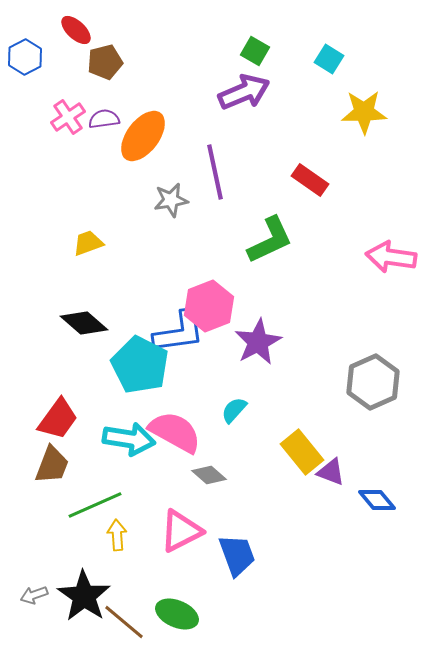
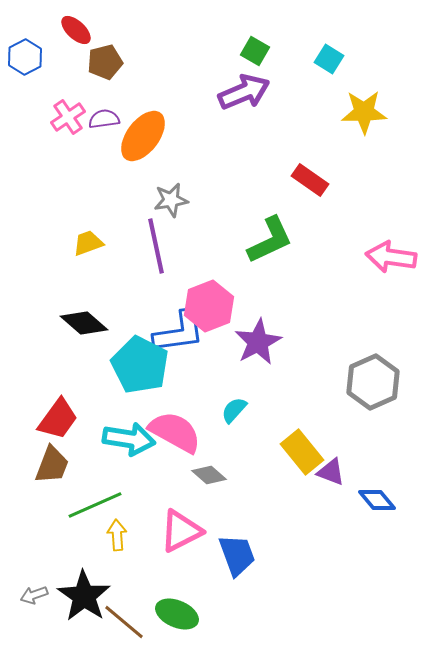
purple line: moved 59 px left, 74 px down
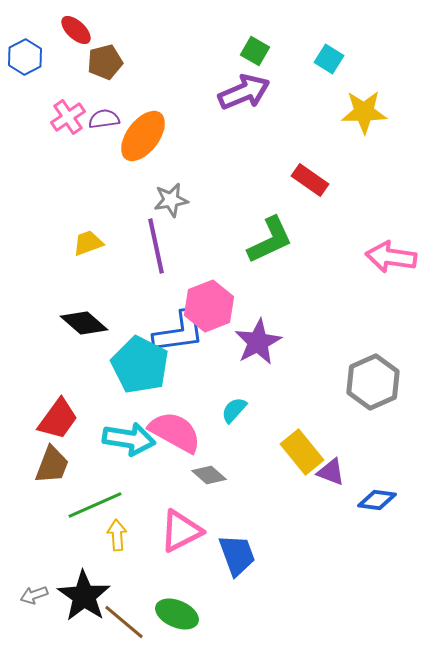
blue diamond: rotated 42 degrees counterclockwise
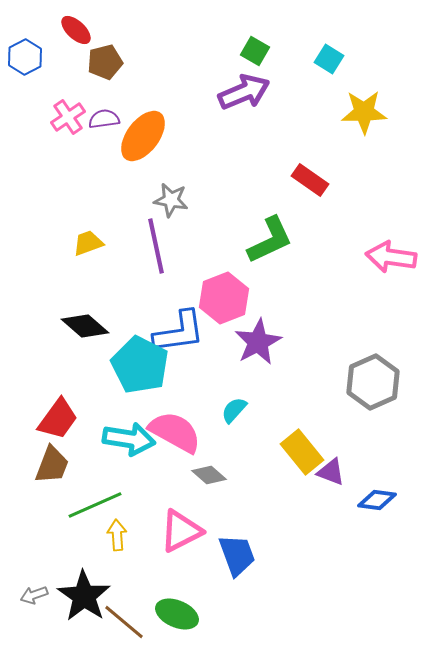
gray star: rotated 20 degrees clockwise
pink hexagon: moved 15 px right, 8 px up
black diamond: moved 1 px right, 3 px down
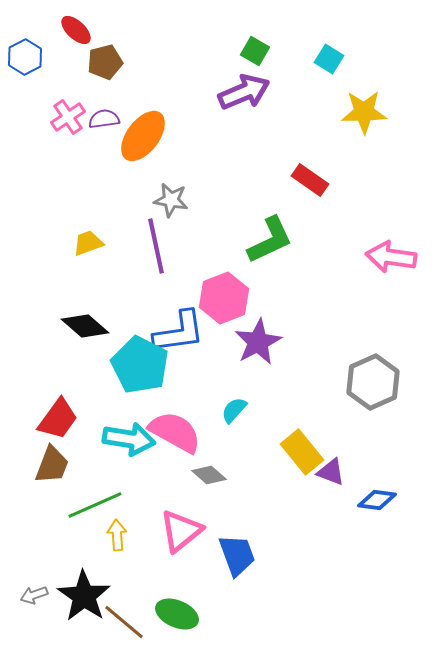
pink triangle: rotated 12 degrees counterclockwise
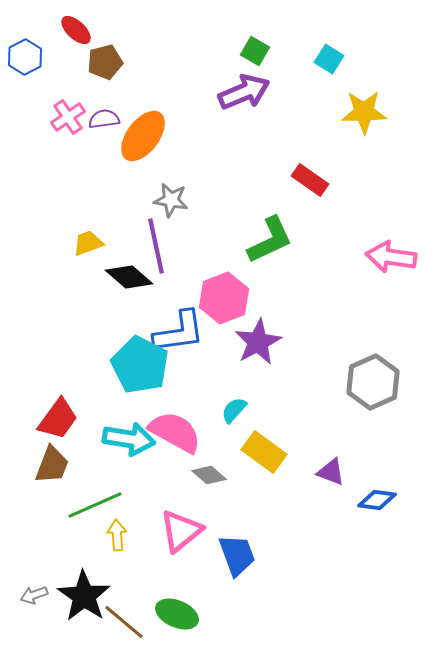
black diamond: moved 44 px right, 49 px up
yellow rectangle: moved 38 px left; rotated 15 degrees counterclockwise
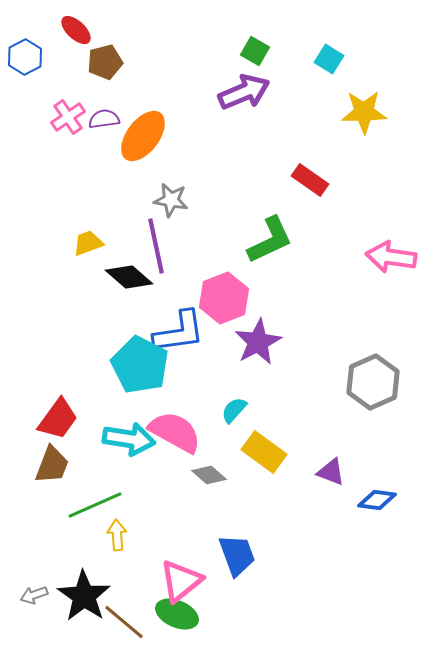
pink triangle: moved 50 px down
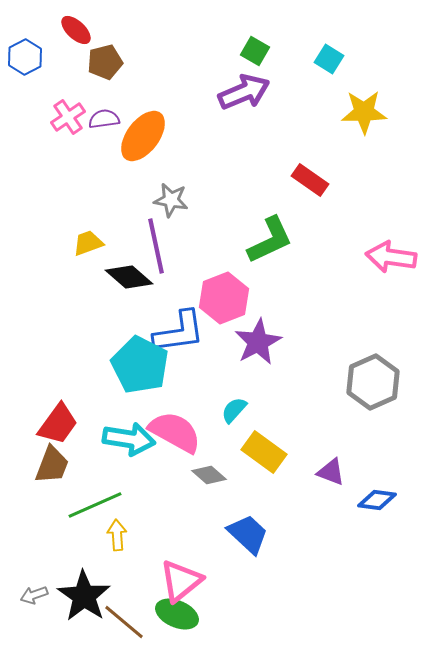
red trapezoid: moved 5 px down
blue trapezoid: moved 11 px right, 21 px up; rotated 27 degrees counterclockwise
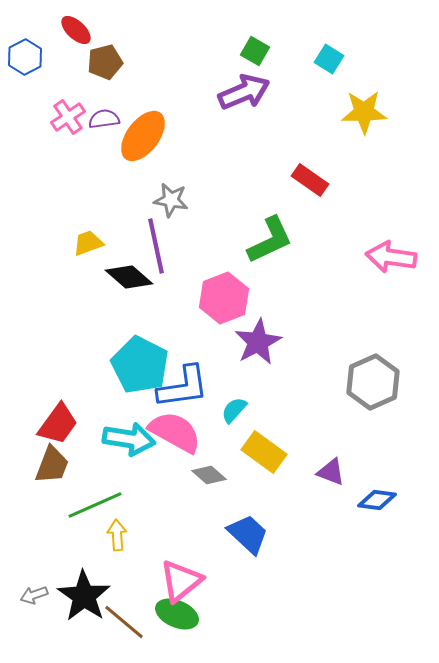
blue L-shape: moved 4 px right, 55 px down
